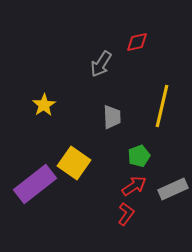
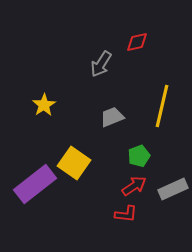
gray trapezoid: rotated 110 degrees counterclockwise
red L-shape: rotated 60 degrees clockwise
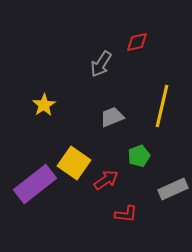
red arrow: moved 28 px left, 6 px up
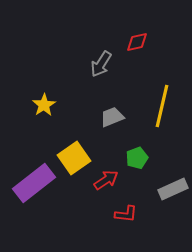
green pentagon: moved 2 px left, 2 px down
yellow square: moved 5 px up; rotated 20 degrees clockwise
purple rectangle: moved 1 px left, 1 px up
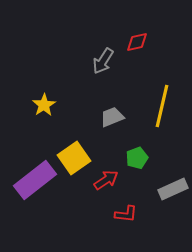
gray arrow: moved 2 px right, 3 px up
purple rectangle: moved 1 px right, 3 px up
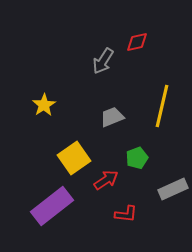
purple rectangle: moved 17 px right, 26 px down
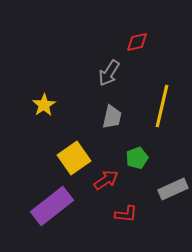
gray arrow: moved 6 px right, 12 px down
gray trapezoid: rotated 125 degrees clockwise
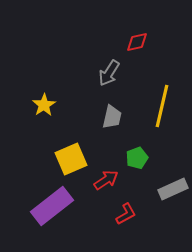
yellow square: moved 3 px left, 1 px down; rotated 12 degrees clockwise
red L-shape: rotated 35 degrees counterclockwise
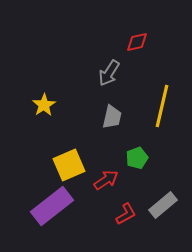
yellow square: moved 2 px left, 6 px down
gray rectangle: moved 10 px left, 16 px down; rotated 16 degrees counterclockwise
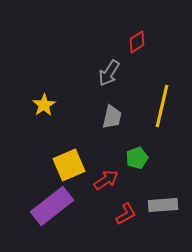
red diamond: rotated 20 degrees counterclockwise
gray rectangle: rotated 36 degrees clockwise
